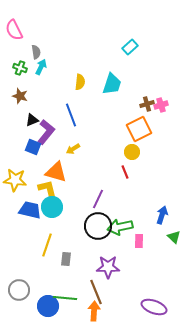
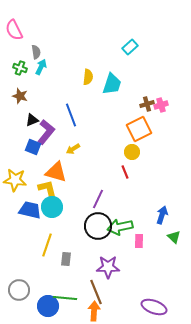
yellow semicircle: moved 8 px right, 5 px up
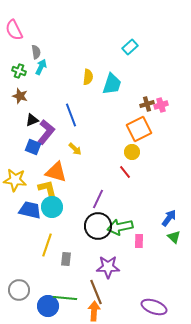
green cross: moved 1 px left, 3 px down
yellow arrow: moved 2 px right; rotated 104 degrees counterclockwise
red line: rotated 16 degrees counterclockwise
blue arrow: moved 7 px right, 3 px down; rotated 18 degrees clockwise
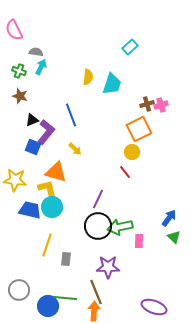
gray semicircle: rotated 72 degrees counterclockwise
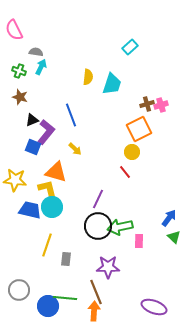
brown star: moved 1 px down
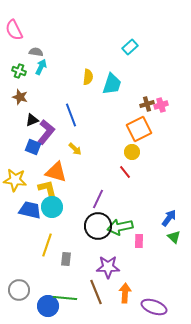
orange arrow: moved 31 px right, 18 px up
